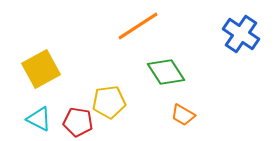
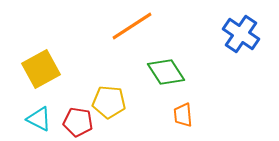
orange line: moved 6 px left
yellow pentagon: rotated 12 degrees clockwise
orange trapezoid: rotated 55 degrees clockwise
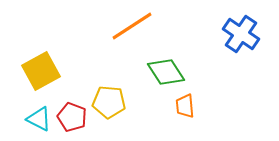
yellow square: moved 2 px down
orange trapezoid: moved 2 px right, 9 px up
red pentagon: moved 6 px left, 5 px up; rotated 12 degrees clockwise
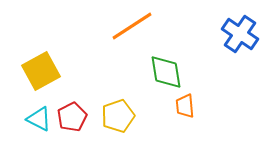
blue cross: moved 1 px left
green diamond: rotated 24 degrees clockwise
yellow pentagon: moved 9 px right, 14 px down; rotated 24 degrees counterclockwise
red pentagon: rotated 24 degrees clockwise
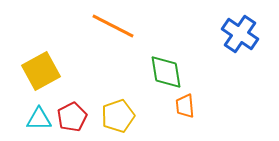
orange line: moved 19 px left; rotated 60 degrees clockwise
cyan triangle: rotated 28 degrees counterclockwise
